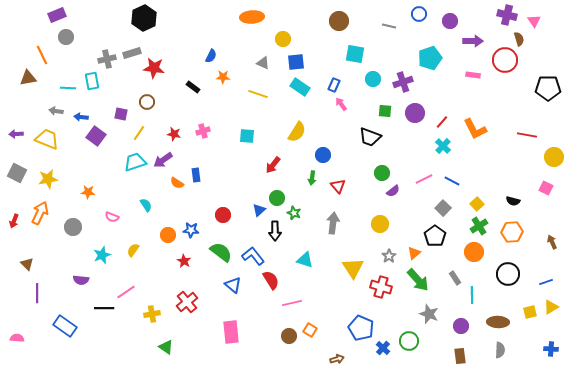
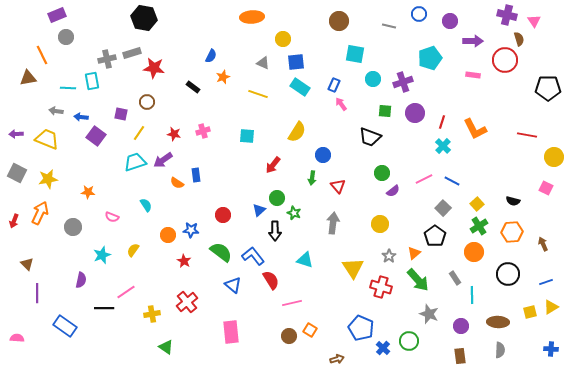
black hexagon at (144, 18): rotated 25 degrees counterclockwise
orange star at (223, 77): rotated 24 degrees counterclockwise
red line at (442, 122): rotated 24 degrees counterclockwise
brown arrow at (552, 242): moved 9 px left, 2 px down
purple semicircle at (81, 280): rotated 84 degrees counterclockwise
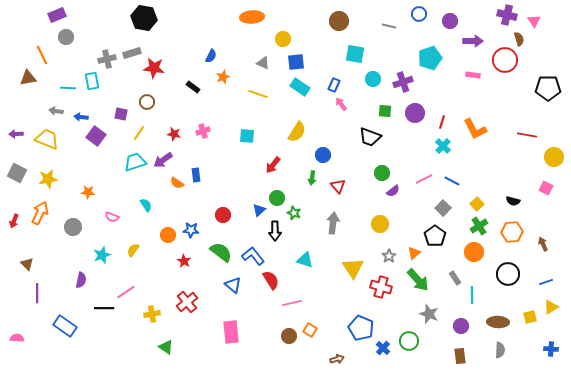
yellow square at (530, 312): moved 5 px down
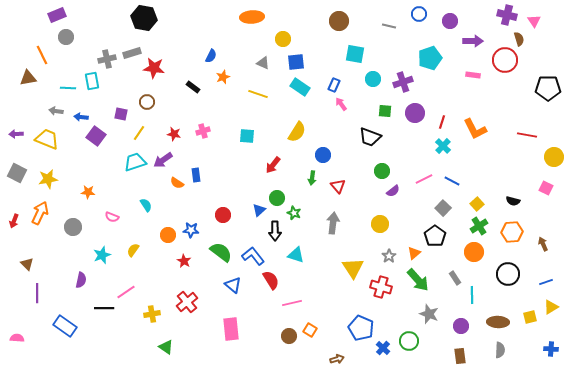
green circle at (382, 173): moved 2 px up
cyan triangle at (305, 260): moved 9 px left, 5 px up
pink rectangle at (231, 332): moved 3 px up
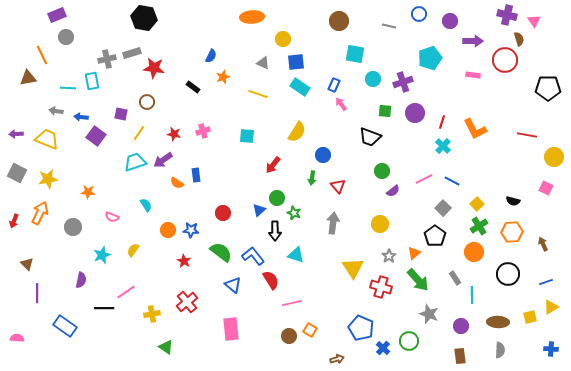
red circle at (223, 215): moved 2 px up
orange circle at (168, 235): moved 5 px up
